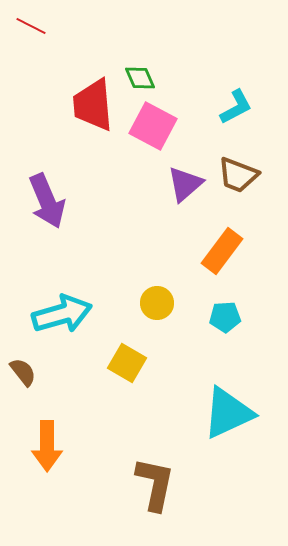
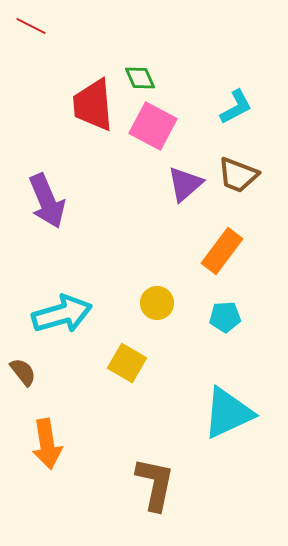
orange arrow: moved 2 px up; rotated 9 degrees counterclockwise
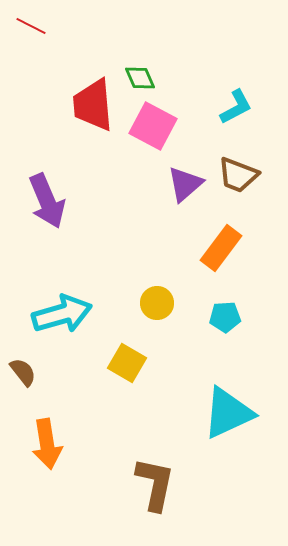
orange rectangle: moved 1 px left, 3 px up
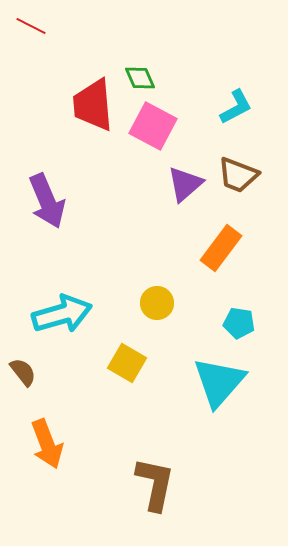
cyan pentagon: moved 14 px right, 6 px down; rotated 12 degrees clockwise
cyan triangle: moved 9 px left, 31 px up; rotated 24 degrees counterclockwise
orange arrow: rotated 12 degrees counterclockwise
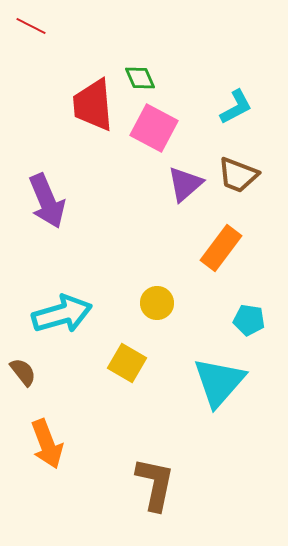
pink square: moved 1 px right, 2 px down
cyan pentagon: moved 10 px right, 3 px up
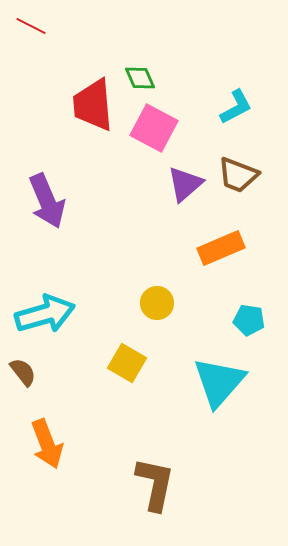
orange rectangle: rotated 30 degrees clockwise
cyan arrow: moved 17 px left
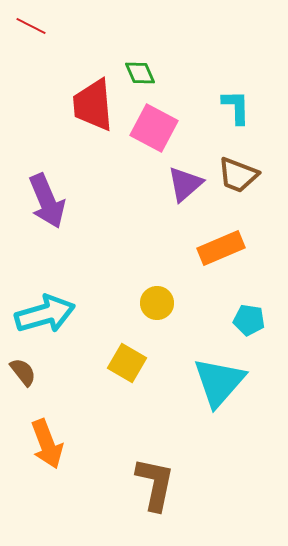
green diamond: moved 5 px up
cyan L-shape: rotated 63 degrees counterclockwise
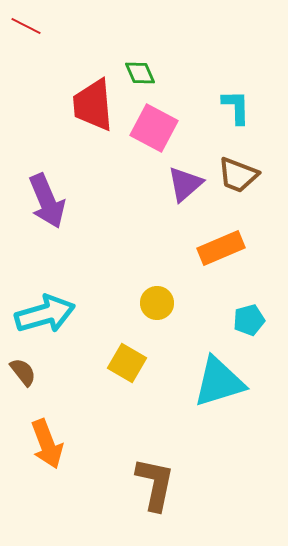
red line: moved 5 px left
cyan pentagon: rotated 24 degrees counterclockwise
cyan triangle: rotated 32 degrees clockwise
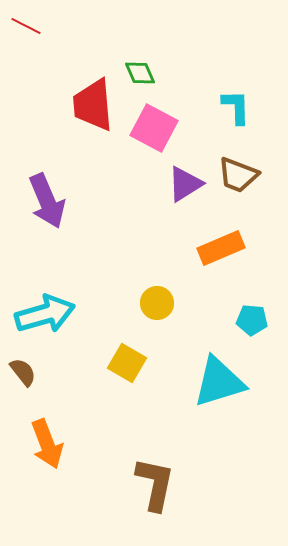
purple triangle: rotated 9 degrees clockwise
cyan pentagon: moved 3 px right; rotated 20 degrees clockwise
